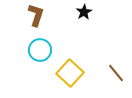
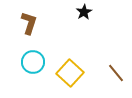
brown L-shape: moved 7 px left, 8 px down
cyan circle: moved 7 px left, 12 px down
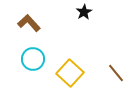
brown L-shape: rotated 60 degrees counterclockwise
cyan circle: moved 3 px up
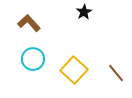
yellow square: moved 4 px right, 3 px up
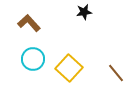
black star: rotated 21 degrees clockwise
yellow square: moved 5 px left, 2 px up
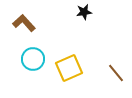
brown L-shape: moved 5 px left
yellow square: rotated 24 degrees clockwise
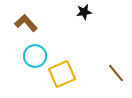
brown L-shape: moved 2 px right
cyan circle: moved 2 px right, 3 px up
yellow square: moved 7 px left, 6 px down
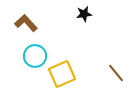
black star: moved 2 px down
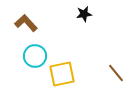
yellow square: rotated 12 degrees clockwise
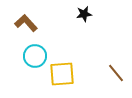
yellow square: rotated 8 degrees clockwise
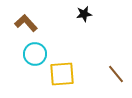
cyan circle: moved 2 px up
brown line: moved 1 px down
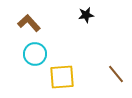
black star: moved 2 px right, 1 px down
brown L-shape: moved 3 px right
yellow square: moved 3 px down
